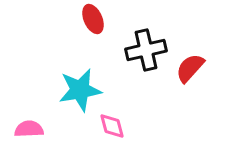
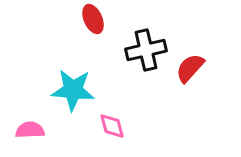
cyan star: moved 7 px left; rotated 15 degrees clockwise
pink semicircle: moved 1 px right, 1 px down
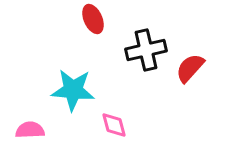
pink diamond: moved 2 px right, 1 px up
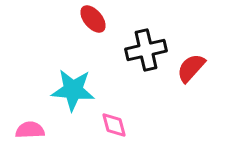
red ellipse: rotated 16 degrees counterclockwise
red semicircle: moved 1 px right
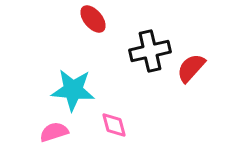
black cross: moved 4 px right, 1 px down
pink semicircle: moved 24 px right, 2 px down; rotated 16 degrees counterclockwise
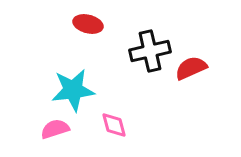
red ellipse: moved 5 px left, 5 px down; rotated 36 degrees counterclockwise
red semicircle: rotated 24 degrees clockwise
cyan star: rotated 12 degrees counterclockwise
pink semicircle: moved 1 px right, 3 px up
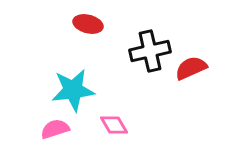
pink diamond: rotated 16 degrees counterclockwise
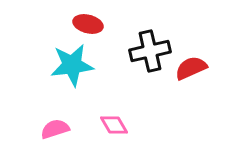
cyan star: moved 1 px left, 25 px up
